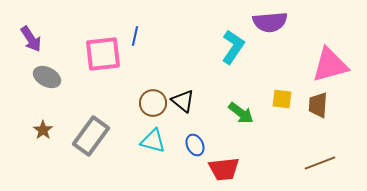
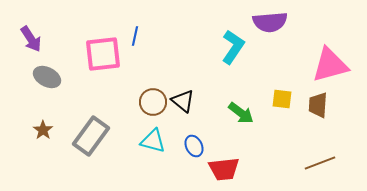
brown circle: moved 1 px up
blue ellipse: moved 1 px left, 1 px down
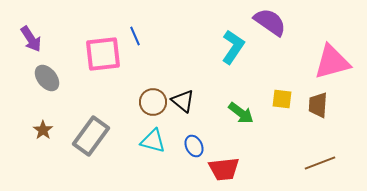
purple semicircle: rotated 140 degrees counterclockwise
blue line: rotated 36 degrees counterclockwise
pink triangle: moved 2 px right, 3 px up
gray ellipse: moved 1 px down; rotated 24 degrees clockwise
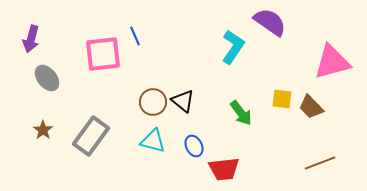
purple arrow: rotated 48 degrees clockwise
brown trapezoid: moved 7 px left, 2 px down; rotated 48 degrees counterclockwise
green arrow: rotated 16 degrees clockwise
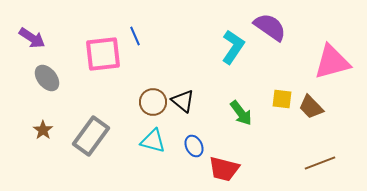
purple semicircle: moved 5 px down
purple arrow: moved 1 px right, 1 px up; rotated 72 degrees counterclockwise
red trapezoid: rotated 20 degrees clockwise
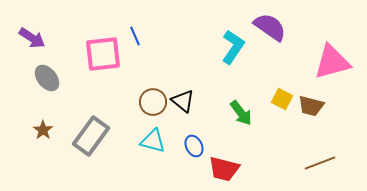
yellow square: rotated 20 degrees clockwise
brown trapezoid: moved 1 px up; rotated 32 degrees counterclockwise
